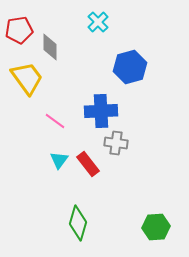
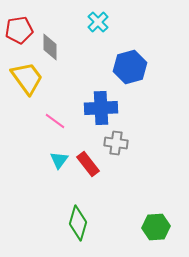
blue cross: moved 3 px up
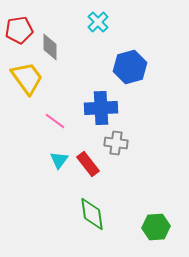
green diamond: moved 14 px right, 9 px up; rotated 24 degrees counterclockwise
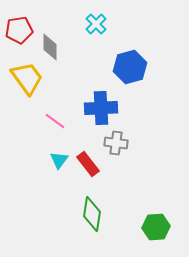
cyan cross: moved 2 px left, 2 px down
green diamond: rotated 16 degrees clockwise
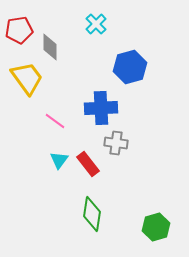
green hexagon: rotated 12 degrees counterclockwise
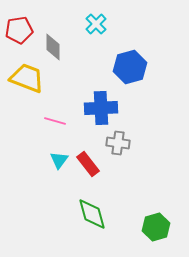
gray diamond: moved 3 px right
yellow trapezoid: rotated 33 degrees counterclockwise
pink line: rotated 20 degrees counterclockwise
gray cross: moved 2 px right
green diamond: rotated 24 degrees counterclockwise
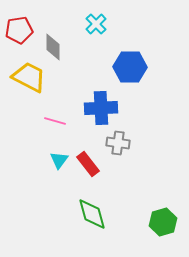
blue hexagon: rotated 16 degrees clockwise
yellow trapezoid: moved 2 px right, 1 px up; rotated 6 degrees clockwise
green hexagon: moved 7 px right, 5 px up
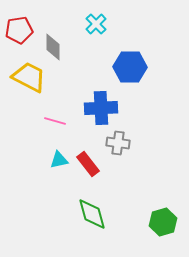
cyan triangle: rotated 42 degrees clockwise
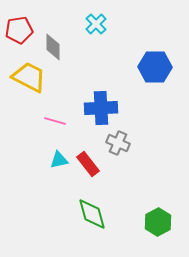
blue hexagon: moved 25 px right
gray cross: rotated 15 degrees clockwise
green hexagon: moved 5 px left; rotated 12 degrees counterclockwise
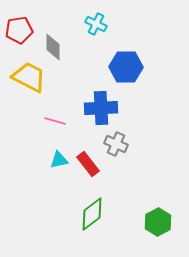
cyan cross: rotated 20 degrees counterclockwise
blue hexagon: moved 29 px left
gray cross: moved 2 px left, 1 px down
green diamond: rotated 68 degrees clockwise
